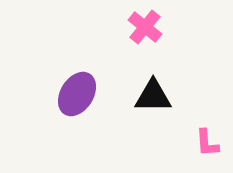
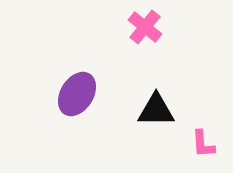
black triangle: moved 3 px right, 14 px down
pink L-shape: moved 4 px left, 1 px down
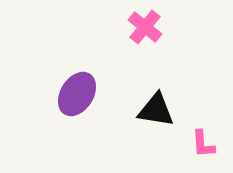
black triangle: rotated 9 degrees clockwise
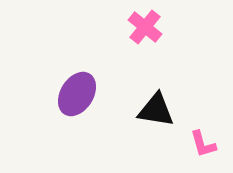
pink L-shape: rotated 12 degrees counterclockwise
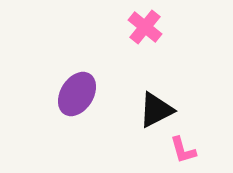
black triangle: rotated 36 degrees counterclockwise
pink L-shape: moved 20 px left, 6 px down
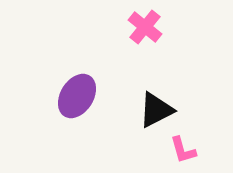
purple ellipse: moved 2 px down
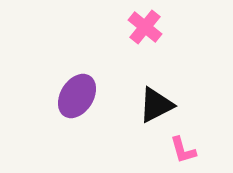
black triangle: moved 5 px up
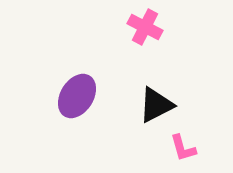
pink cross: rotated 12 degrees counterclockwise
pink L-shape: moved 2 px up
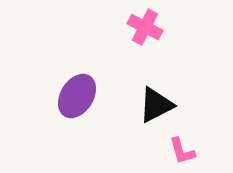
pink L-shape: moved 1 px left, 3 px down
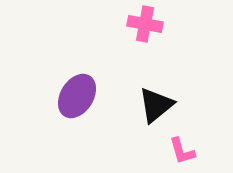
pink cross: moved 3 px up; rotated 16 degrees counterclockwise
black triangle: rotated 12 degrees counterclockwise
